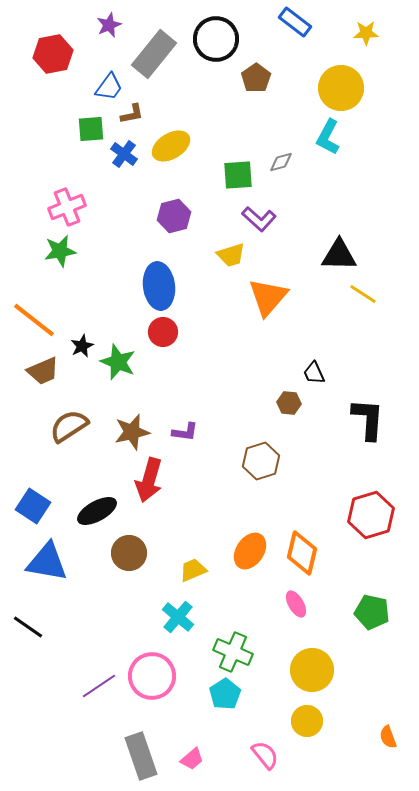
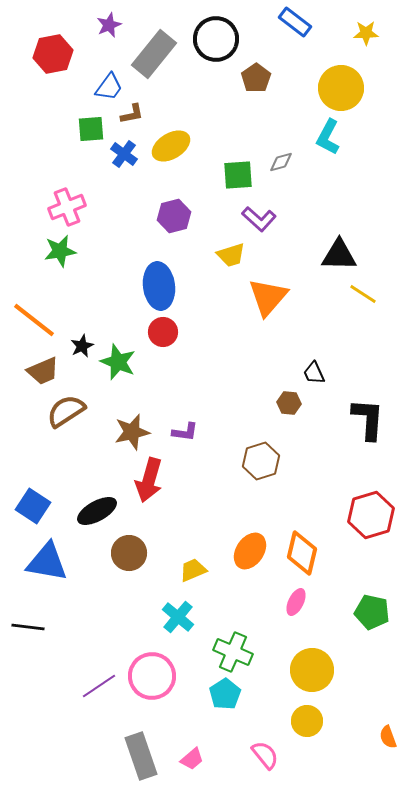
brown semicircle at (69, 426): moved 3 px left, 15 px up
pink ellipse at (296, 604): moved 2 px up; rotated 56 degrees clockwise
black line at (28, 627): rotated 28 degrees counterclockwise
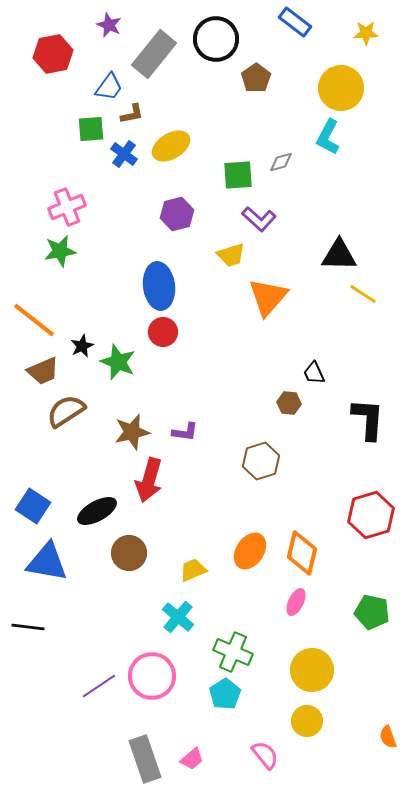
purple star at (109, 25): rotated 25 degrees counterclockwise
purple hexagon at (174, 216): moved 3 px right, 2 px up
gray rectangle at (141, 756): moved 4 px right, 3 px down
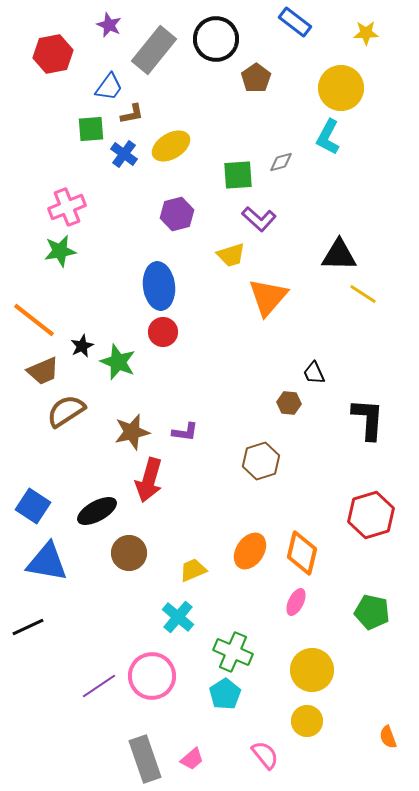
gray rectangle at (154, 54): moved 4 px up
black line at (28, 627): rotated 32 degrees counterclockwise
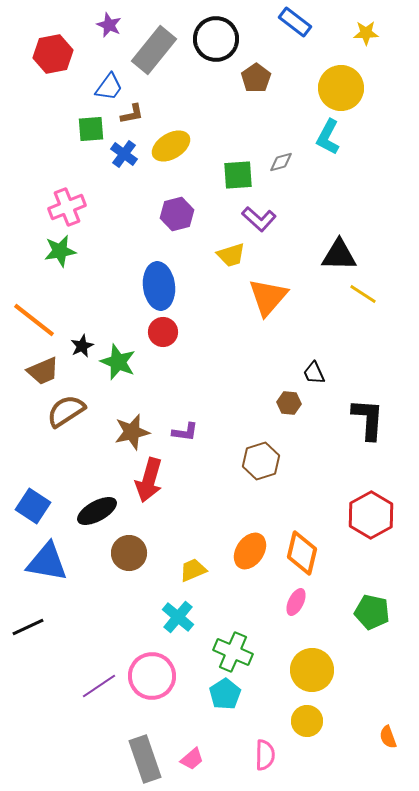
red hexagon at (371, 515): rotated 12 degrees counterclockwise
pink semicircle at (265, 755): rotated 40 degrees clockwise
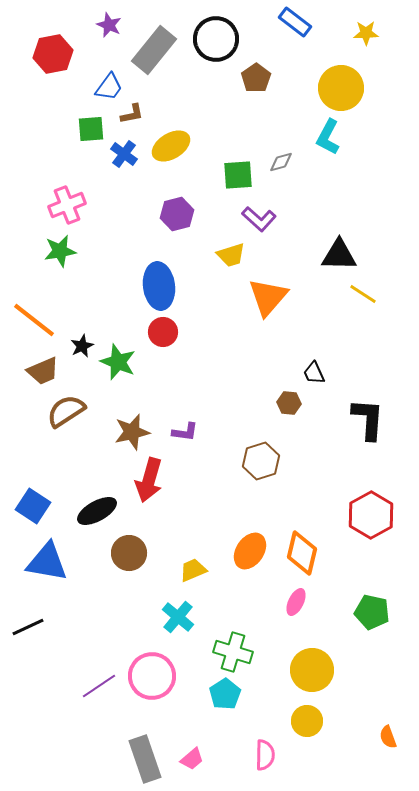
pink cross at (67, 207): moved 2 px up
green cross at (233, 652): rotated 6 degrees counterclockwise
